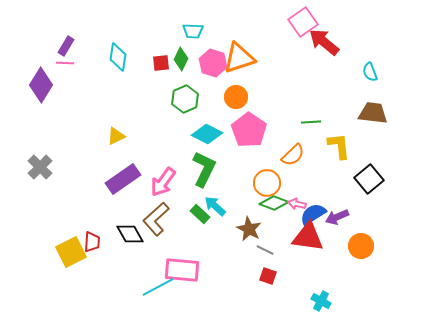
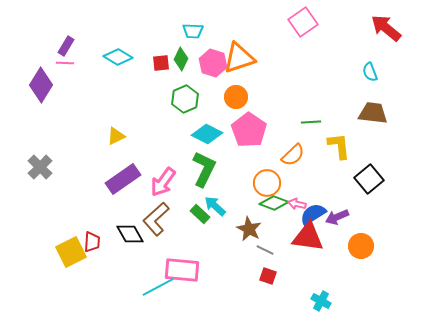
red arrow at (324, 42): moved 62 px right, 14 px up
cyan diamond at (118, 57): rotated 68 degrees counterclockwise
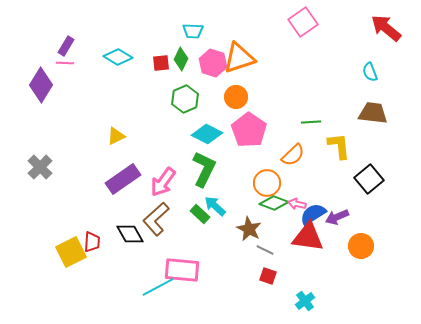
cyan cross at (321, 301): moved 16 px left; rotated 24 degrees clockwise
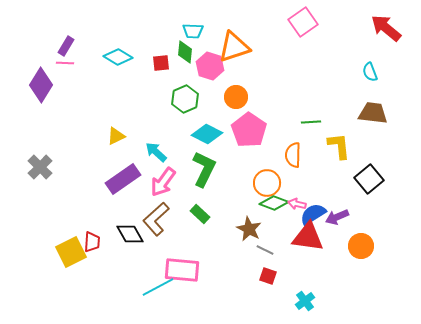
orange triangle at (239, 58): moved 5 px left, 11 px up
green diamond at (181, 59): moved 4 px right, 7 px up; rotated 20 degrees counterclockwise
pink hexagon at (213, 63): moved 3 px left, 3 px down
orange semicircle at (293, 155): rotated 135 degrees clockwise
cyan arrow at (215, 206): moved 59 px left, 54 px up
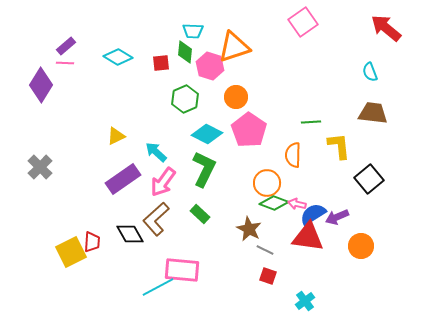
purple rectangle at (66, 46): rotated 18 degrees clockwise
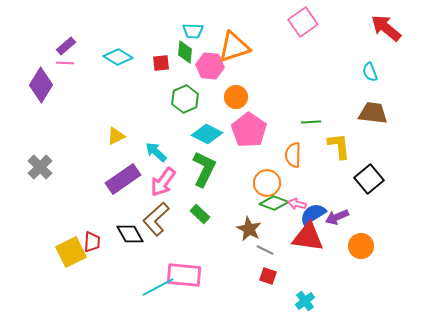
pink hexagon at (210, 66): rotated 12 degrees counterclockwise
pink rectangle at (182, 270): moved 2 px right, 5 px down
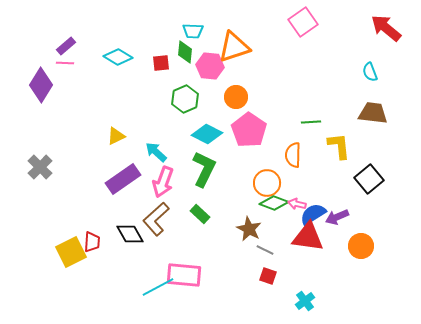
pink arrow at (163, 182): rotated 16 degrees counterclockwise
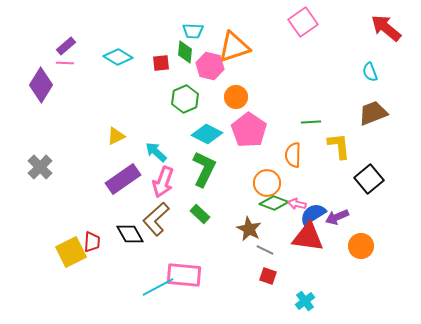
pink hexagon at (210, 66): rotated 8 degrees clockwise
brown trapezoid at (373, 113): rotated 28 degrees counterclockwise
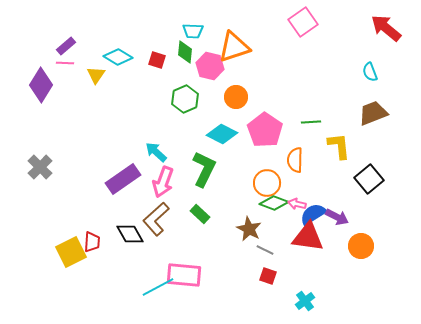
red square at (161, 63): moved 4 px left, 3 px up; rotated 24 degrees clockwise
pink pentagon at (249, 130): moved 16 px right
cyan diamond at (207, 134): moved 15 px right
yellow triangle at (116, 136): moved 20 px left, 61 px up; rotated 30 degrees counterclockwise
orange semicircle at (293, 155): moved 2 px right, 5 px down
purple arrow at (337, 217): rotated 130 degrees counterclockwise
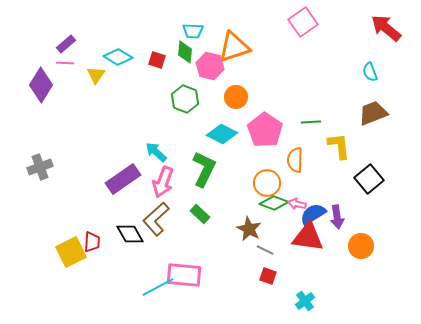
purple rectangle at (66, 46): moved 2 px up
green hexagon at (185, 99): rotated 16 degrees counterclockwise
gray cross at (40, 167): rotated 25 degrees clockwise
purple arrow at (337, 217): rotated 55 degrees clockwise
